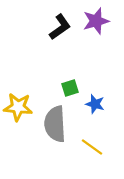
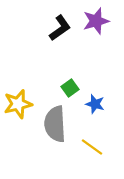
black L-shape: moved 1 px down
green square: rotated 18 degrees counterclockwise
yellow star: moved 3 px up; rotated 20 degrees counterclockwise
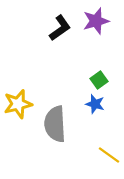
green square: moved 29 px right, 8 px up
yellow line: moved 17 px right, 8 px down
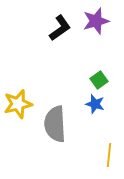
yellow line: rotated 60 degrees clockwise
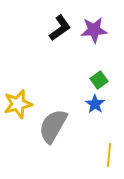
purple star: moved 2 px left, 9 px down; rotated 12 degrees clockwise
blue star: rotated 18 degrees clockwise
gray semicircle: moved 2 px left, 2 px down; rotated 33 degrees clockwise
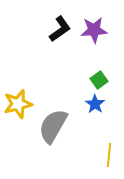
black L-shape: moved 1 px down
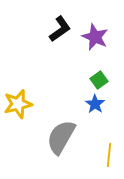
purple star: moved 1 px right, 7 px down; rotated 28 degrees clockwise
gray semicircle: moved 8 px right, 11 px down
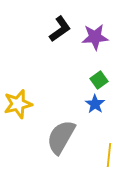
purple star: rotated 28 degrees counterclockwise
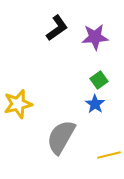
black L-shape: moved 3 px left, 1 px up
yellow line: rotated 70 degrees clockwise
